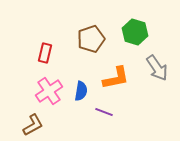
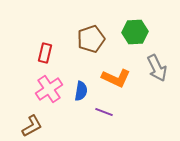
green hexagon: rotated 20 degrees counterclockwise
gray arrow: rotated 8 degrees clockwise
orange L-shape: rotated 36 degrees clockwise
pink cross: moved 2 px up
brown L-shape: moved 1 px left, 1 px down
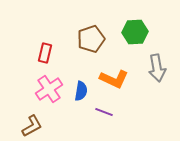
gray arrow: rotated 16 degrees clockwise
orange L-shape: moved 2 px left, 1 px down
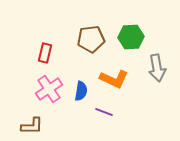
green hexagon: moved 4 px left, 5 px down
brown pentagon: rotated 12 degrees clockwise
brown L-shape: rotated 30 degrees clockwise
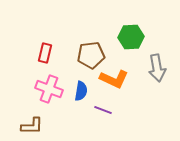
brown pentagon: moved 16 px down
pink cross: rotated 36 degrees counterclockwise
purple line: moved 1 px left, 2 px up
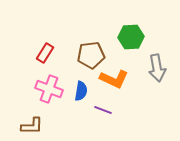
red rectangle: rotated 18 degrees clockwise
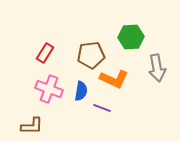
purple line: moved 1 px left, 2 px up
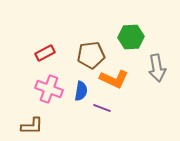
red rectangle: rotated 30 degrees clockwise
